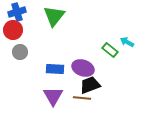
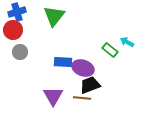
blue rectangle: moved 8 px right, 7 px up
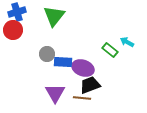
gray circle: moved 27 px right, 2 px down
purple triangle: moved 2 px right, 3 px up
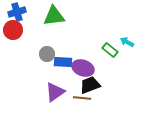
green triangle: rotated 45 degrees clockwise
purple triangle: moved 1 px up; rotated 25 degrees clockwise
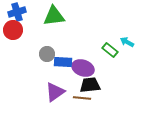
black trapezoid: rotated 15 degrees clockwise
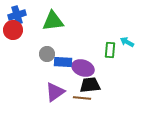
blue cross: moved 3 px down
green triangle: moved 1 px left, 5 px down
green rectangle: rotated 56 degrees clockwise
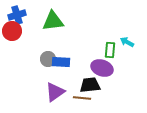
red circle: moved 1 px left, 1 px down
gray circle: moved 1 px right, 5 px down
blue rectangle: moved 2 px left
purple ellipse: moved 19 px right
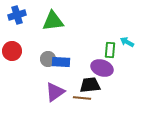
red circle: moved 20 px down
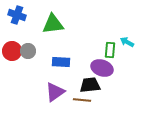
blue cross: rotated 36 degrees clockwise
green triangle: moved 3 px down
gray circle: moved 20 px left, 8 px up
brown line: moved 2 px down
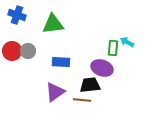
green rectangle: moved 3 px right, 2 px up
